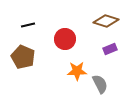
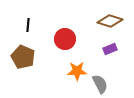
brown diamond: moved 4 px right
black line: rotated 72 degrees counterclockwise
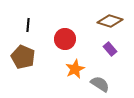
purple rectangle: rotated 72 degrees clockwise
orange star: moved 2 px left, 2 px up; rotated 24 degrees counterclockwise
gray semicircle: rotated 30 degrees counterclockwise
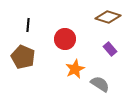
brown diamond: moved 2 px left, 4 px up
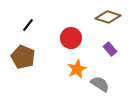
black line: rotated 32 degrees clockwise
red circle: moved 6 px right, 1 px up
orange star: moved 2 px right
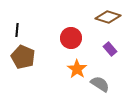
black line: moved 11 px left, 5 px down; rotated 32 degrees counterclockwise
orange star: rotated 12 degrees counterclockwise
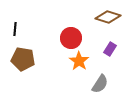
black line: moved 2 px left, 1 px up
purple rectangle: rotated 72 degrees clockwise
brown pentagon: moved 2 px down; rotated 15 degrees counterclockwise
orange star: moved 2 px right, 8 px up
gray semicircle: rotated 90 degrees clockwise
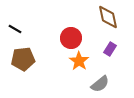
brown diamond: rotated 60 degrees clockwise
black line: rotated 64 degrees counterclockwise
brown pentagon: rotated 15 degrees counterclockwise
gray semicircle: rotated 18 degrees clockwise
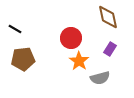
gray semicircle: moved 6 px up; rotated 24 degrees clockwise
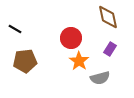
brown pentagon: moved 2 px right, 2 px down
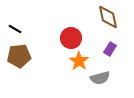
brown pentagon: moved 6 px left, 5 px up
